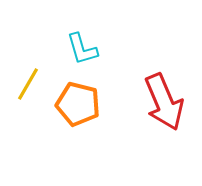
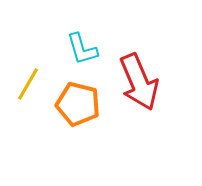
red arrow: moved 25 px left, 20 px up
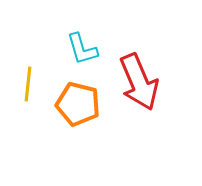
yellow line: rotated 24 degrees counterclockwise
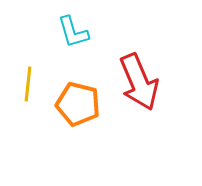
cyan L-shape: moved 9 px left, 17 px up
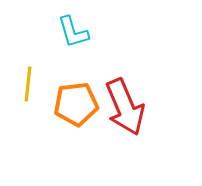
red arrow: moved 14 px left, 25 px down
orange pentagon: moved 2 px left; rotated 21 degrees counterclockwise
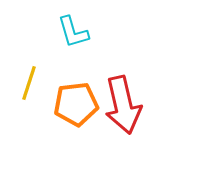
yellow line: moved 1 px right, 1 px up; rotated 12 degrees clockwise
red arrow: moved 2 px left, 2 px up; rotated 10 degrees clockwise
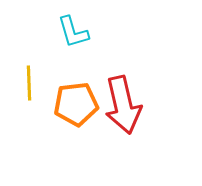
yellow line: rotated 20 degrees counterclockwise
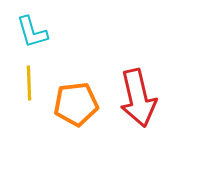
cyan L-shape: moved 41 px left
red arrow: moved 15 px right, 7 px up
